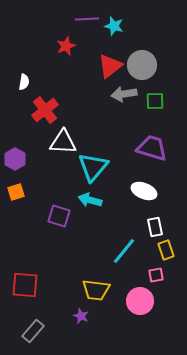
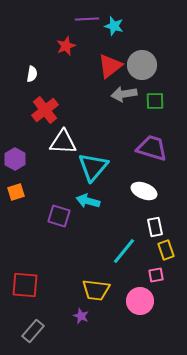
white semicircle: moved 8 px right, 8 px up
cyan arrow: moved 2 px left, 1 px down
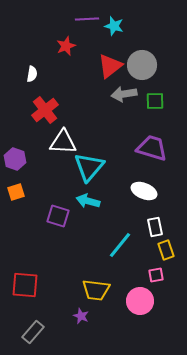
purple hexagon: rotated 10 degrees counterclockwise
cyan triangle: moved 4 px left
purple square: moved 1 px left
cyan line: moved 4 px left, 6 px up
gray rectangle: moved 1 px down
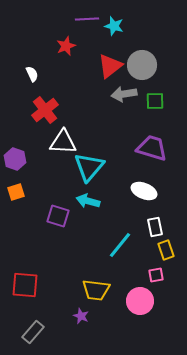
white semicircle: rotated 35 degrees counterclockwise
